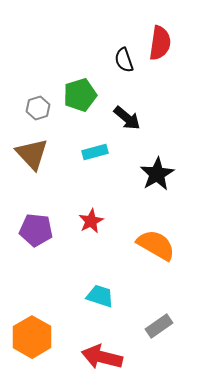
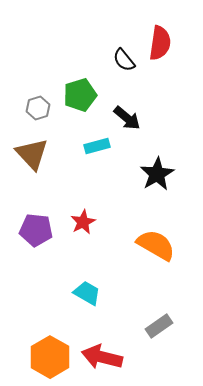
black semicircle: rotated 20 degrees counterclockwise
cyan rectangle: moved 2 px right, 6 px up
red star: moved 8 px left, 1 px down
cyan trapezoid: moved 13 px left, 3 px up; rotated 12 degrees clockwise
orange hexagon: moved 18 px right, 20 px down
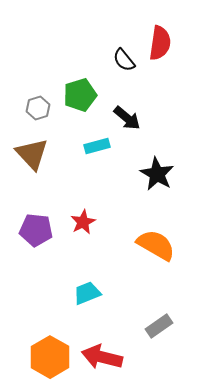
black star: rotated 12 degrees counterclockwise
cyan trapezoid: rotated 52 degrees counterclockwise
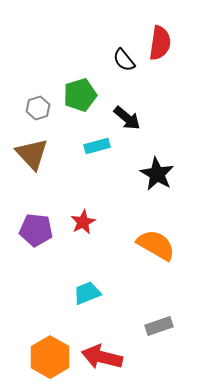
gray rectangle: rotated 16 degrees clockwise
